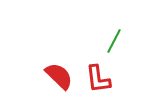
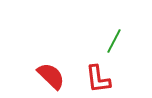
red semicircle: moved 8 px left
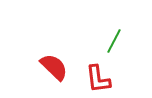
red semicircle: moved 3 px right, 9 px up
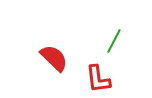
red semicircle: moved 9 px up
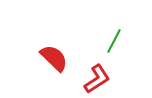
red L-shape: moved 1 px left; rotated 116 degrees counterclockwise
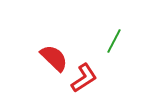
red L-shape: moved 13 px left, 1 px up
